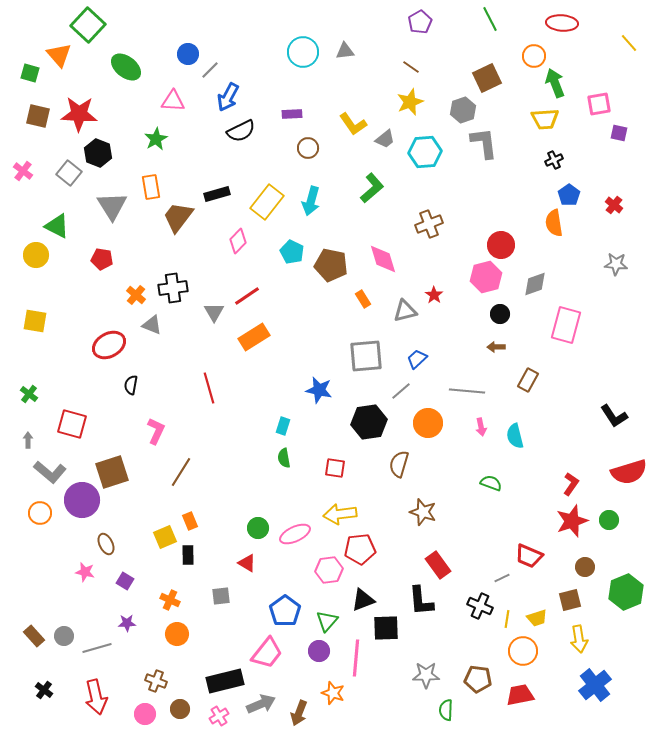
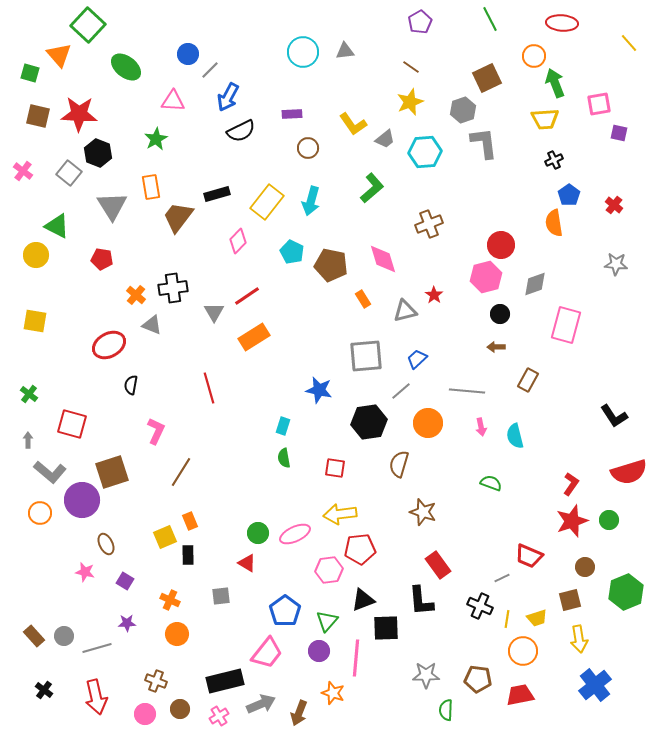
green circle at (258, 528): moved 5 px down
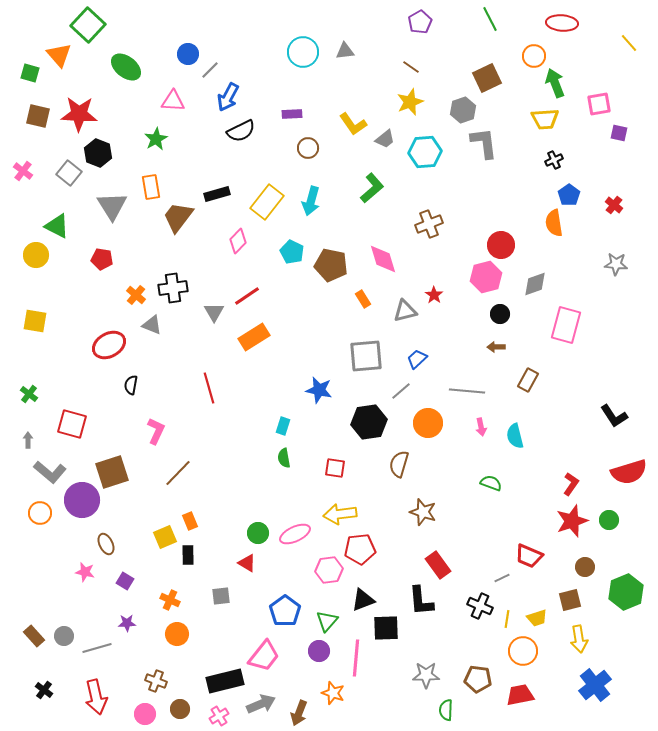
brown line at (181, 472): moved 3 px left, 1 px down; rotated 12 degrees clockwise
pink trapezoid at (267, 653): moved 3 px left, 3 px down
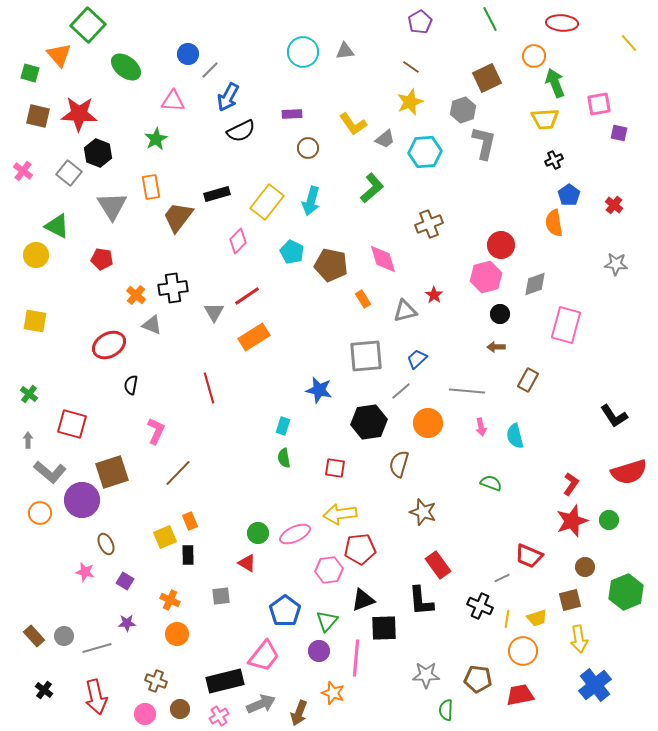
gray L-shape at (484, 143): rotated 20 degrees clockwise
black square at (386, 628): moved 2 px left
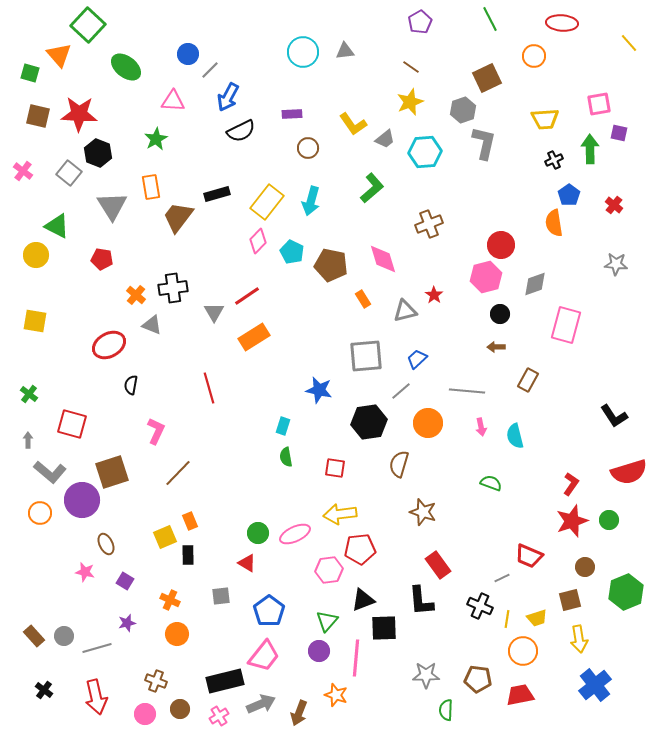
green arrow at (555, 83): moved 35 px right, 66 px down; rotated 20 degrees clockwise
pink diamond at (238, 241): moved 20 px right
green semicircle at (284, 458): moved 2 px right, 1 px up
blue pentagon at (285, 611): moved 16 px left
purple star at (127, 623): rotated 12 degrees counterclockwise
orange star at (333, 693): moved 3 px right, 2 px down
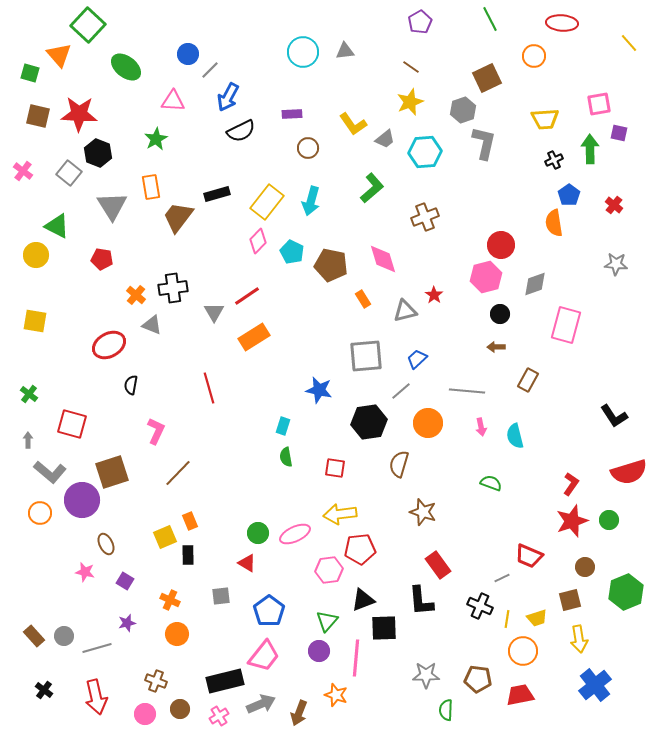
brown cross at (429, 224): moved 4 px left, 7 px up
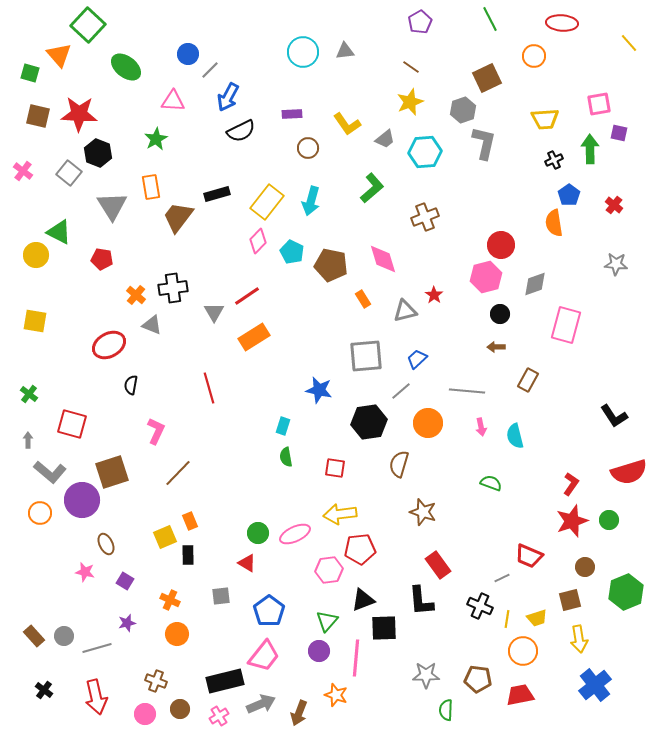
yellow L-shape at (353, 124): moved 6 px left
green triangle at (57, 226): moved 2 px right, 6 px down
